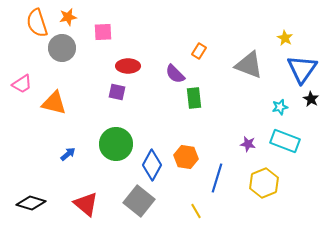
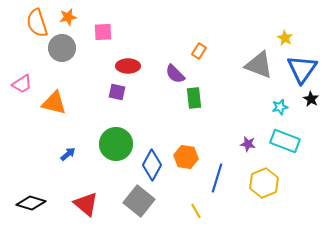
gray triangle: moved 10 px right
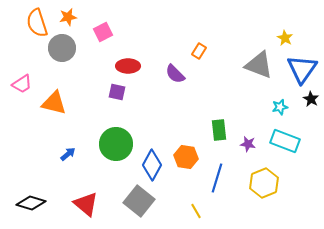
pink square: rotated 24 degrees counterclockwise
green rectangle: moved 25 px right, 32 px down
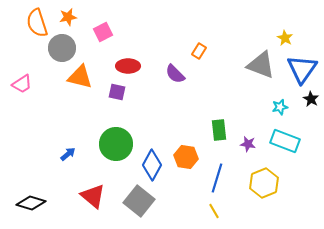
gray triangle: moved 2 px right
orange triangle: moved 26 px right, 26 px up
red triangle: moved 7 px right, 8 px up
yellow line: moved 18 px right
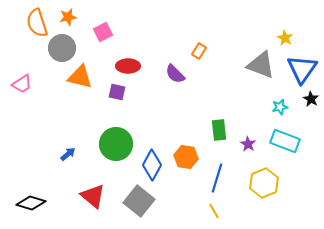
purple star: rotated 21 degrees clockwise
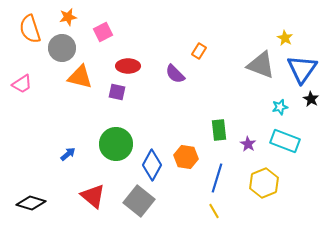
orange semicircle: moved 7 px left, 6 px down
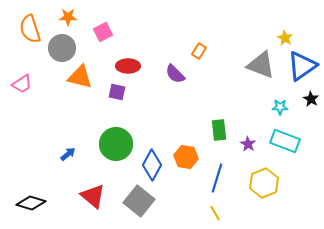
orange star: rotated 12 degrees clockwise
blue triangle: moved 3 px up; rotated 20 degrees clockwise
cyan star: rotated 14 degrees clockwise
yellow line: moved 1 px right, 2 px down
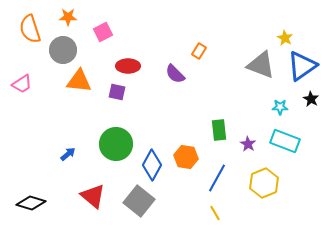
gray circle: moved 1 px right, 2 px down
orange triangle: moved 1 px left, 4 px down; rotated 8 degrees counterclockwise
blue line: rotated 12 degrees clockwise
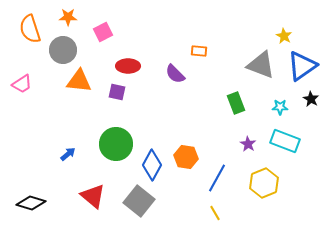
yellow star: moved 1 px left, 2 px up
orange rectangle: rotated 63 degrees clockwise
green rectangle: moved 17 px right, 27 px up; rotated 15 degrees counterclockwise
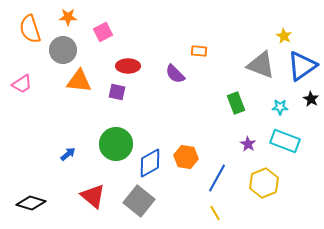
blue diamond: moved 2 px left, 2 px up; rotated 32 degrees clockwise
